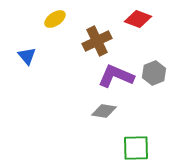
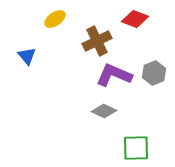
red diamond: moved 3 px left
purple L-shape: moved 2 px left, 1 px up
gray diamond: rotated 15 degrees clockwise
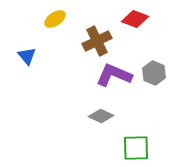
gray hexagon: rotated 15 degrees counterclockwise
gray diamond: moved 3 px left, 5 px down
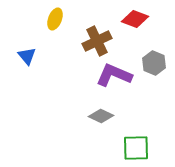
yellow ellipse: rotated 35 degrees counterclockwise
gray hexagon: moved 10 px up
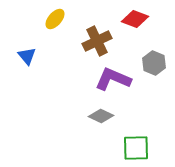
yellow ellipse: rotated 20 degrees clockwise
purple L-shape: moved 1 px left, 4 px down
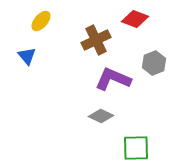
yellow ellipse: moved 14 px left, 2 px down
brown cross: moved 1 px left, 1 px up
gray hexagon: rotated 15 degrees clockwise
